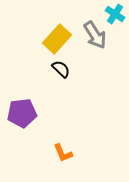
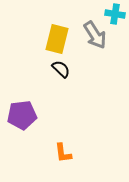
cyan cross: rotated 24 degrees counterclockwise
yellow rectangle: rotated 28 degrees counterclockwise
purple pentagon: moved 2 px down
orange L-shape: rotated 15 degrees clockwise
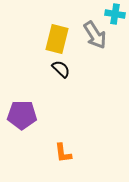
purple pentagon: rotated 8 degrees clockwise
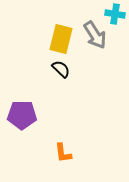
yellow rectangle: moved 4 px right
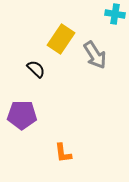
gray arrow: moved 20 px down
yellow rectangle: rotated 20 degrees clockwise
black semicircle: moved 25 px left
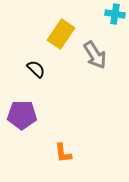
yellow rectangle: moved 5 px up
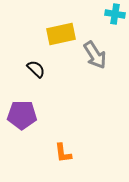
yellow rectangle: rotated 44 degrees clockwise
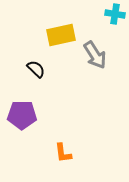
yellow rectangle: moved 1 px down
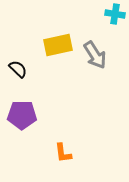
yellow rectangle: moved 3 px left, 10 px down
black semicircle: moved 18 px left
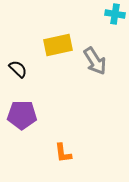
gray arrow: moved 6 px down
